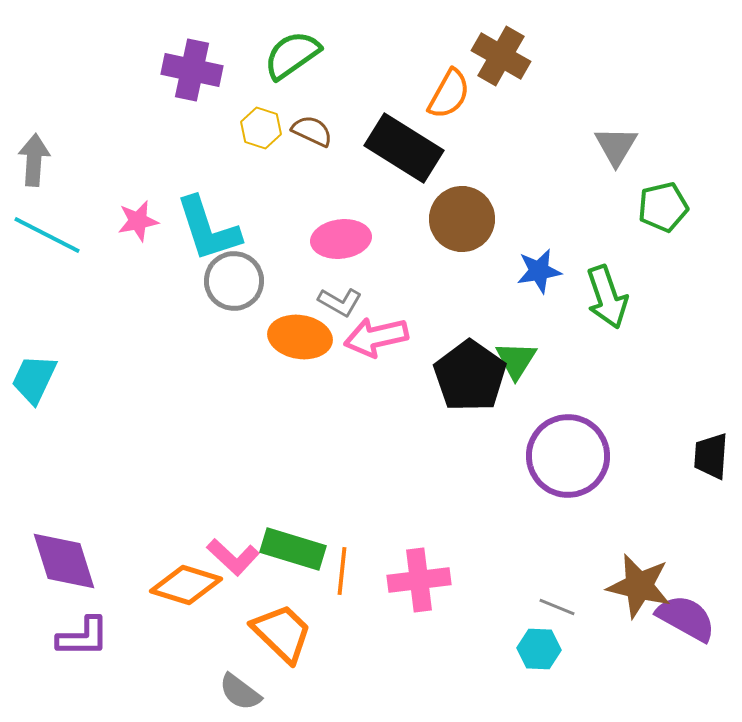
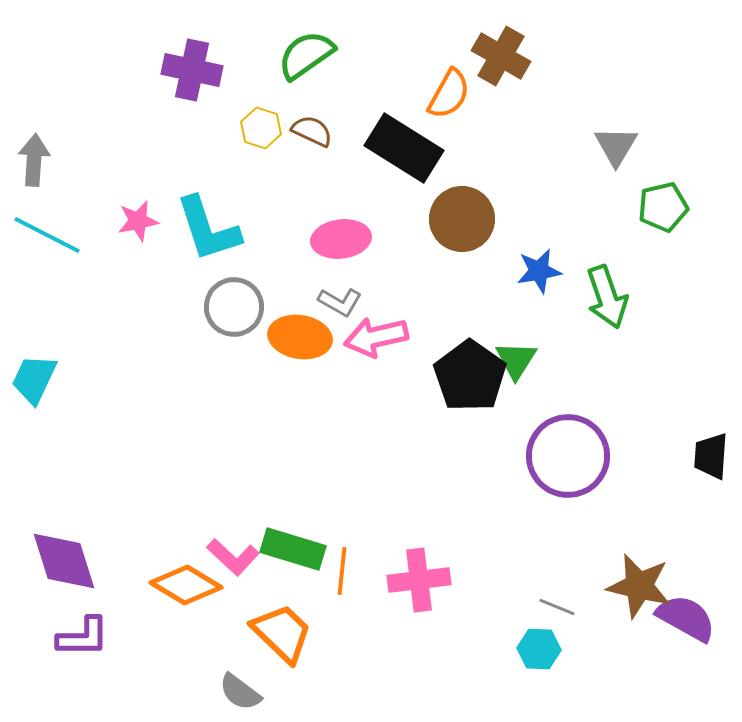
green semicircle: moved 14 px right
gray circle: moved 26 px down
orange diamond: rotated 14 degrees clockwise
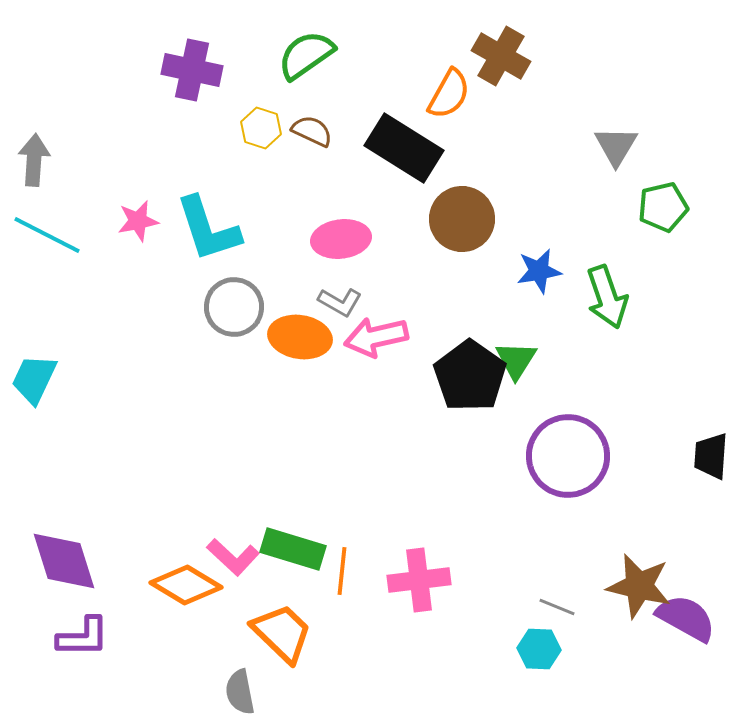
gray semicircle: rotated 42 degrees clockwise
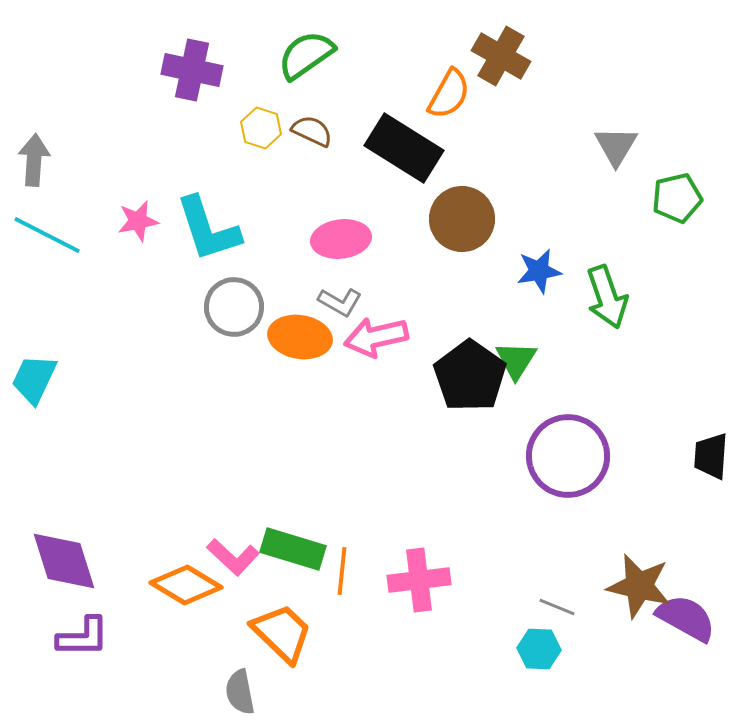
green pentagon: moved 14 px right, 9 px up
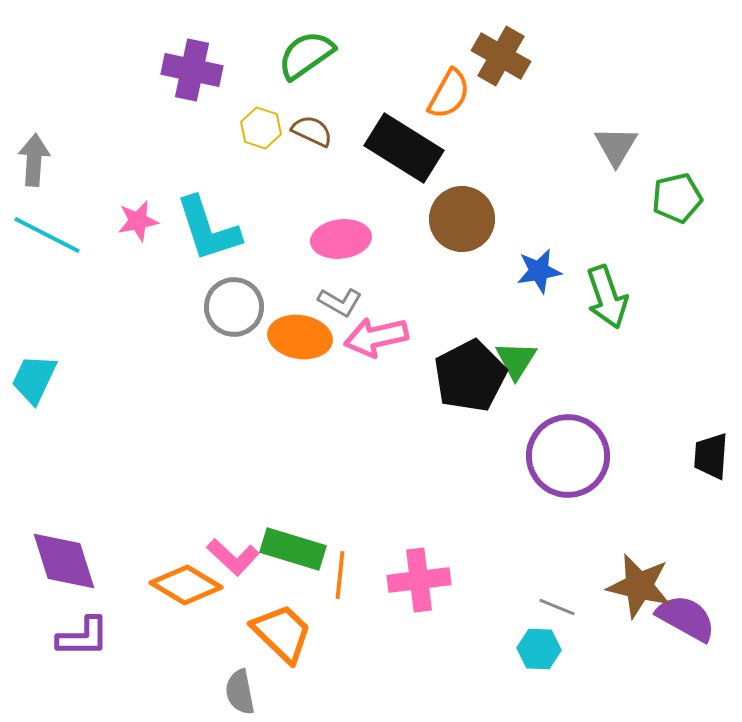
black pentagon: rotated 10 degrees clockwise
orange line: moved 2 px left, 4 px down
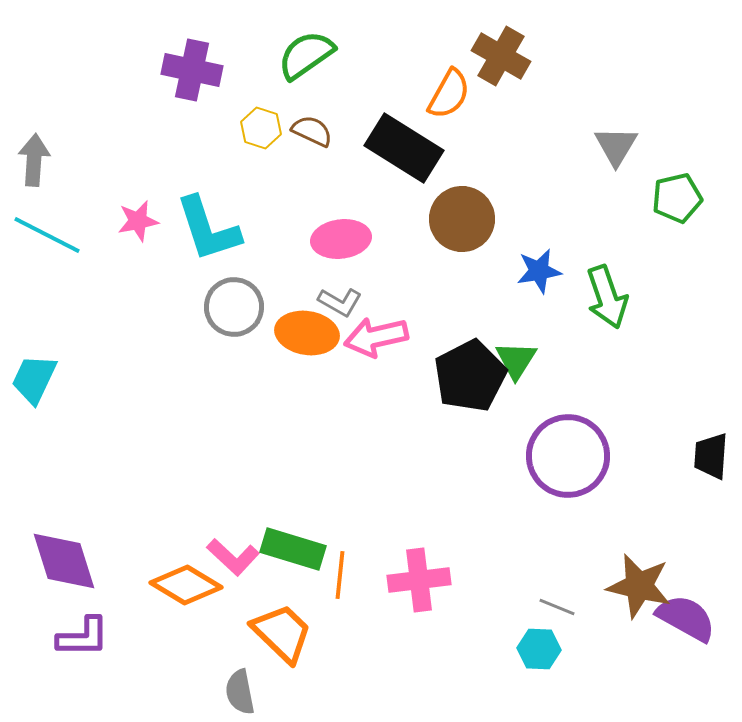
orange ellipse: moved 7 px right, 4 px up
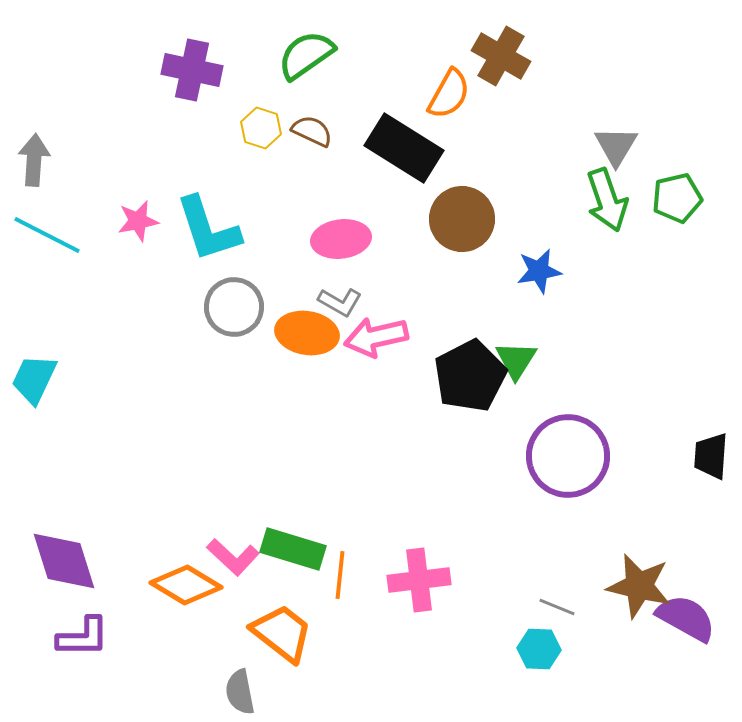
green arrow: moved 97 px up
orange trapezoid: rotated 6 degrees counterclockwise
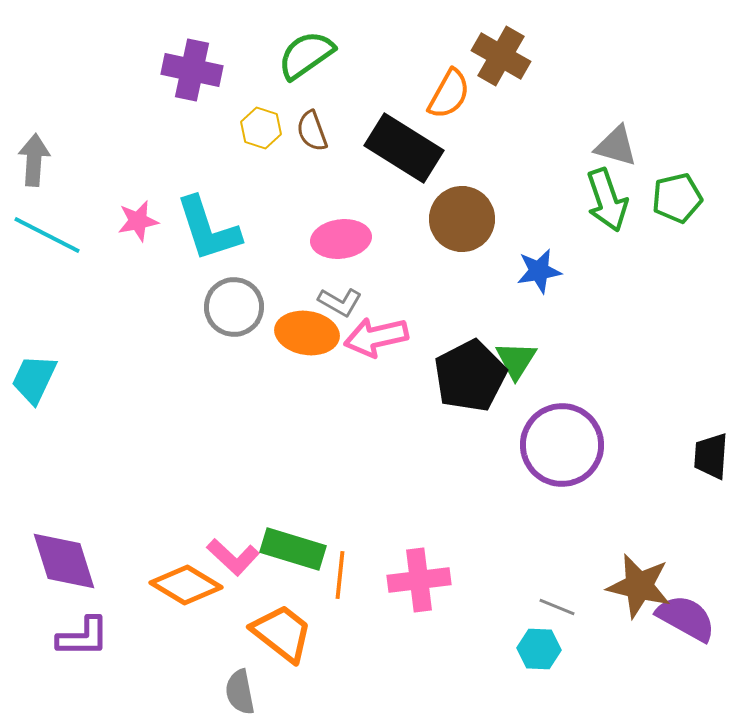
brown semicircle: rotated 135 degrees counterclockwise
gray triangle: rotated 45 degrees counterclockwise
purple circle: moved 6 px left, 11 px up
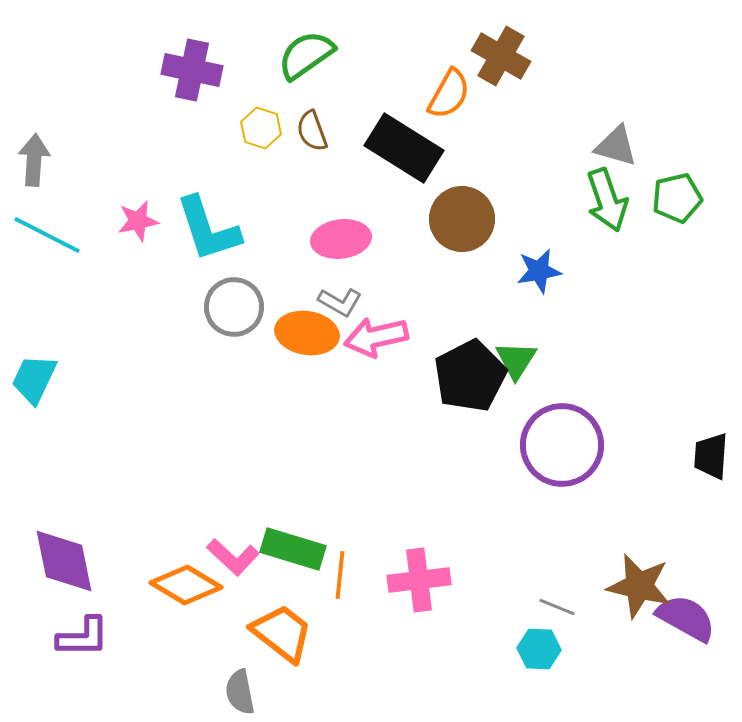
purple diamond: rotated 6 degrees clockwise
